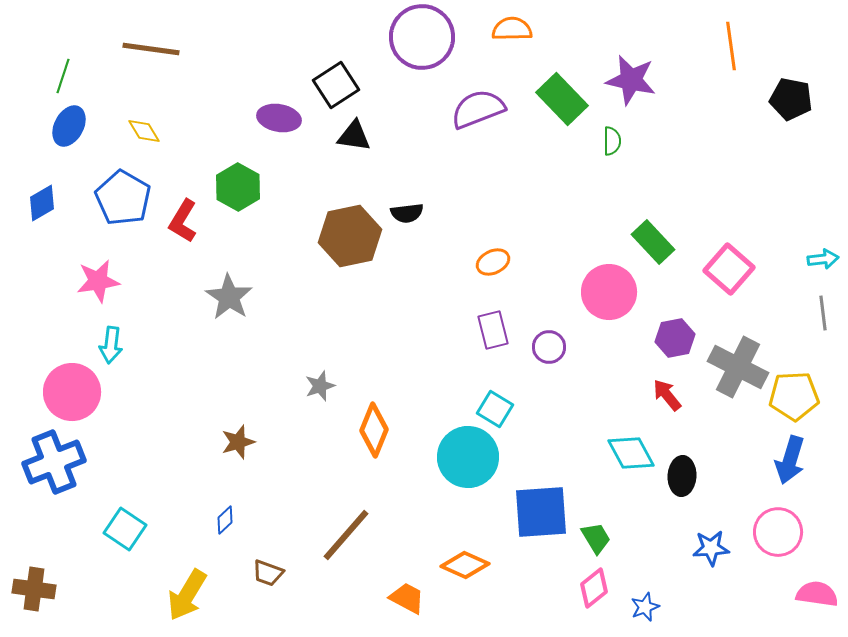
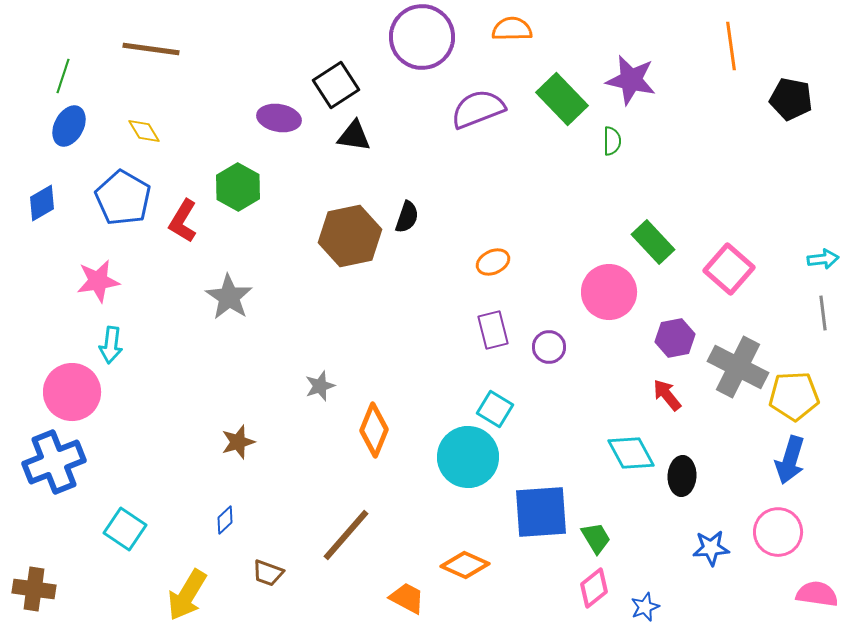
black semicircle at (407, 213): moved 4 px down; rotated 64 degrees counterclockwise
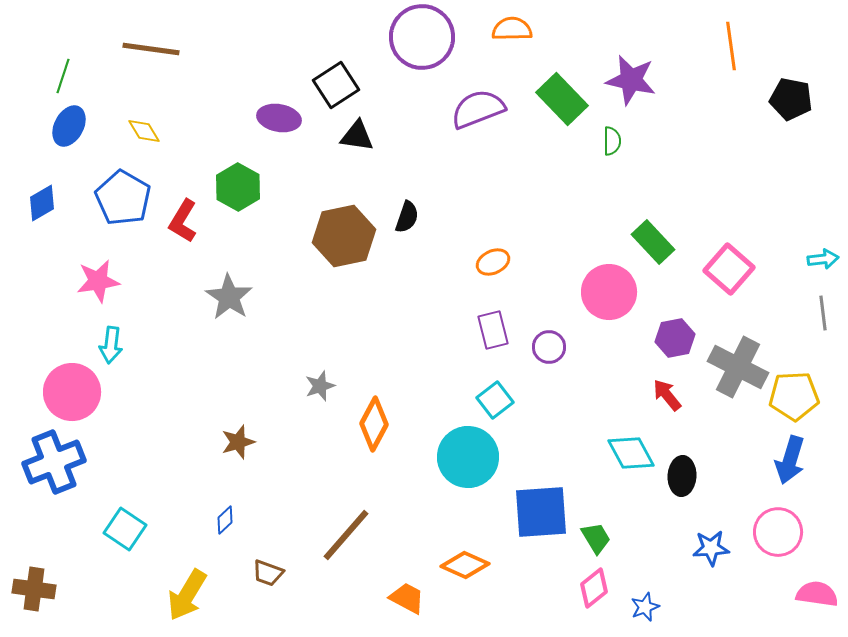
black triangle at (354, 136): moved 3 px right
brown hexagon at (350, 236): moved 6 px left
cyan square at (495, 409): moved 9 px up; rotated 21 degrees clockwise
orange diamond at (374, 430): moved 6 px up; rotated 6 degrees clockwise
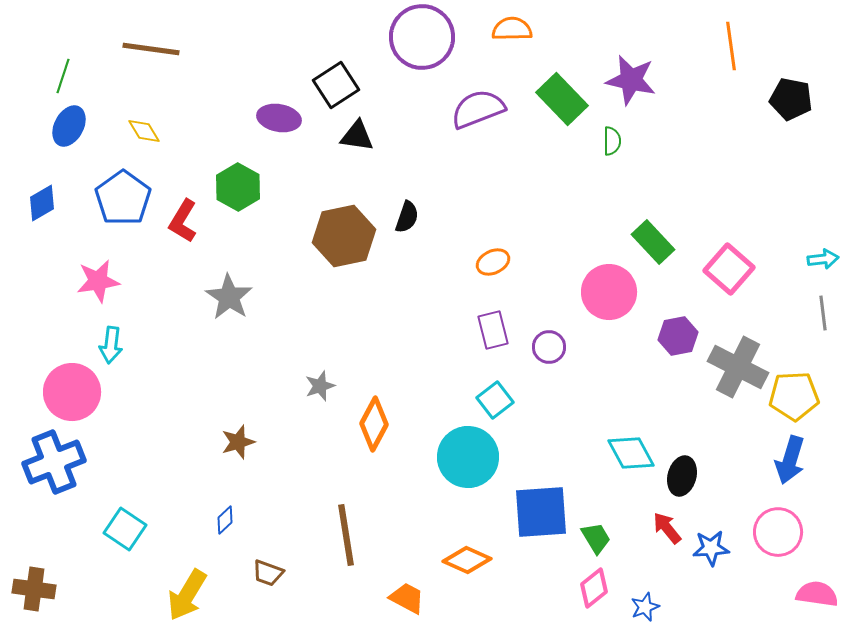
blue pentagon at (123, 198): rotated 6 degrees clockwise
purple hexagon at (675, 338): moved 3 px right, 2 px up
red arrow at (667, 395): moved 133 px down
black ellipse at (682, 476): rotated 12 degrees clockwise
brown line at (346, 535): rotated 50 degrees counterclockwise
orange diamond at (465, 565): moved 2 px right, 5 px up
